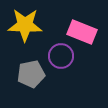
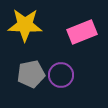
pink rectangle: rotated 44 degrees counterclockwise
purple circle: moved 19 px down
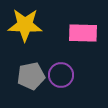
pink rectangle: moved 1 px right, 1 px down; rotated 24 degrees clockwise
gray pentagon: moved 2 px down
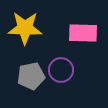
yellow star: moved 3 px down
purple circle: moved 5 px up
